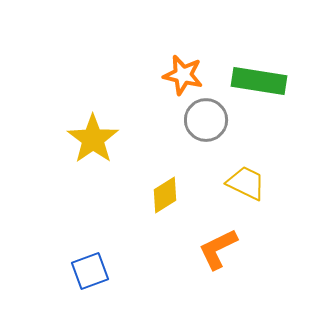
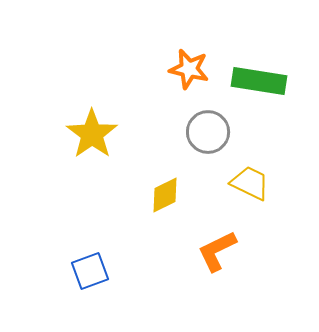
orange star: moved 6 px right, 6 px up
gray circle: moved 2 px right, 12 px down
yellow star: moved 1 px left, 5 px up
yellow trapezoid: moved 4 px right
yellow diamond: rotated 6 degrees clockwise
orange L-shape: moved 1 px left, 2 px down
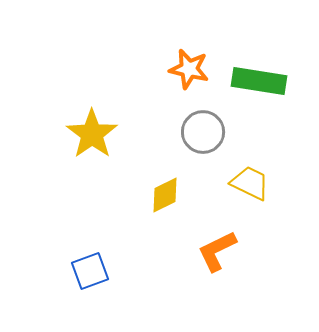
gray circle: moved 5 px left
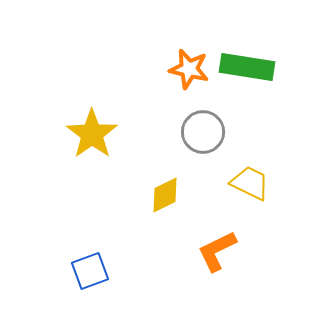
green rectangle: moved 12 px left, 14 px up
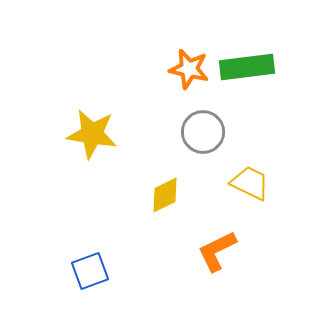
green rectangle: rotated 16 degrees counterclockwise
yellow star: rotated 27 degrees counterclockwise
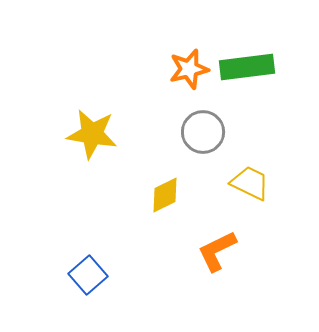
orange star: rotated 27 degrees counterclockwise
blue square: moved 2 px left, 4 px down; rotated 21 degrees counterclockwise
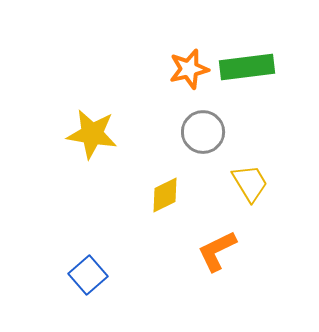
yellow trapezoid: rotated 33 degrees clockwise
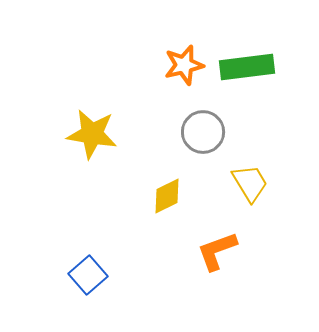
orange star: moved 5 px left, 4 px up
yellow diamond: moved 2 px right, 1 px down
orange L-shape: rotated 6 degrees clockwise
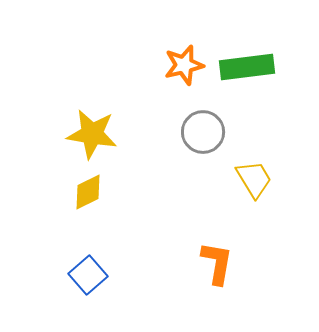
yellow trapezoid: moved 4 px right, 4 px up
yellow diamond: moved 79 px left, 4 px up
orange L-shape: moved 12 px down; rotated 120 degrees clockwise
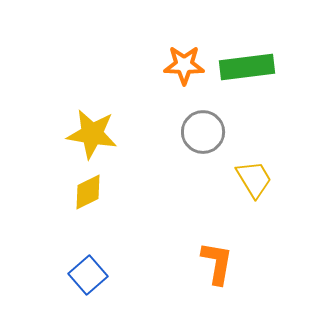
orange star: rotated 15 degrees clockwise
